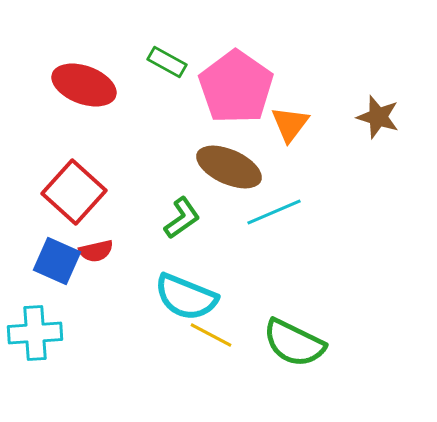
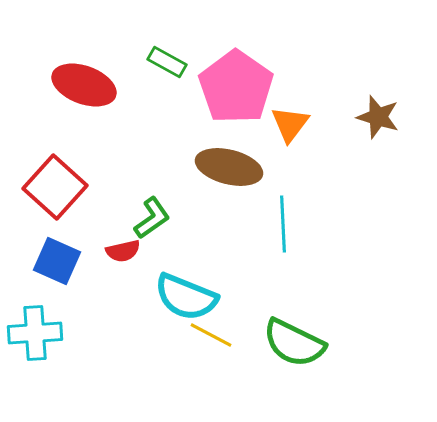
brown ellipse: rotated 10 degrees counterclockwise
red square: moved 19 px left, 5 px up
cyan line: moved 9 px right, 12 px down; rotated 70 degrees counterclockwise
green L-shape: moved 30 px left
red semicircle: moved 27 px right
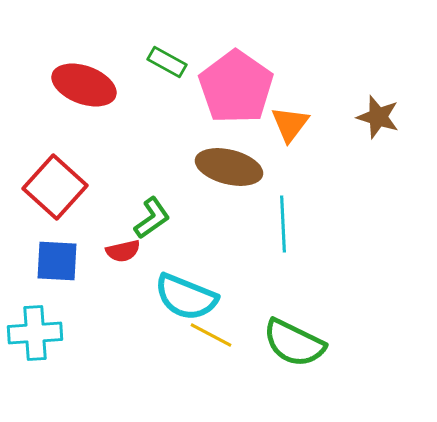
blue square: rotated 21 degrees counterclockwise
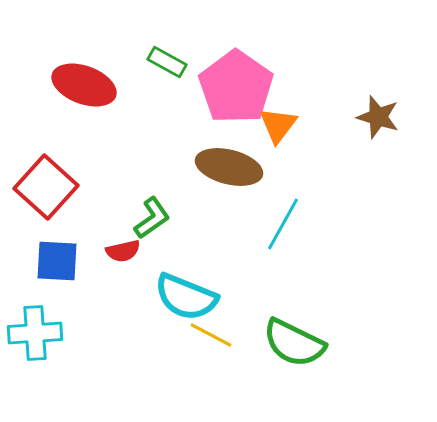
orange triangle: moved 12 px left, 1 px down
red square: moved 9 px left
cyan line: rotated 32 degrees clockwise
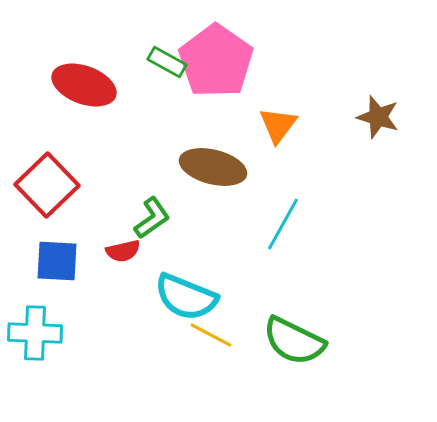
pink pentagon: moved 20 px left, 26 px up
brown ellipse: moved 16 px left
red square: moved 1 px right, 2 px up; rotated 4 degrees clockwise
cyan cross: rotated 6 degrees clockwise
green semicircle: moved 2 px up
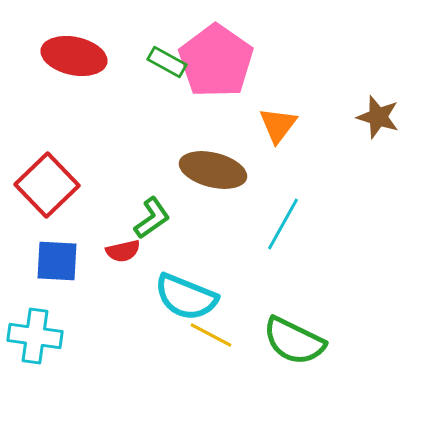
red ellipse: moved 10 px left, 29 px up; rotated 8 degrees counterclockwise
brown ellipse: moved 3 px down
cyan cross: moved 3 px down; rotated 6 degrees clockwise
